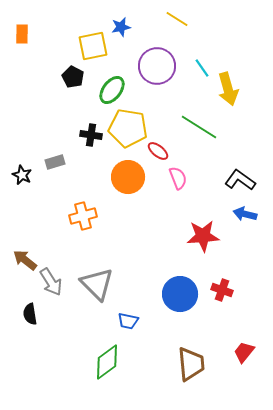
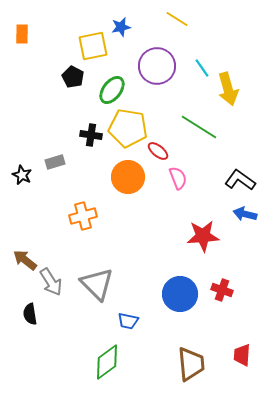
red trapezoid: moved 2 px left, 3 px down; rotated 35 degrees counterclockwise
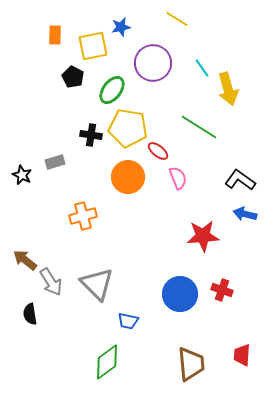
orange rectangle: moved 33 px right, 1 px down
purple circle: moved 4 px left, 3 px up
